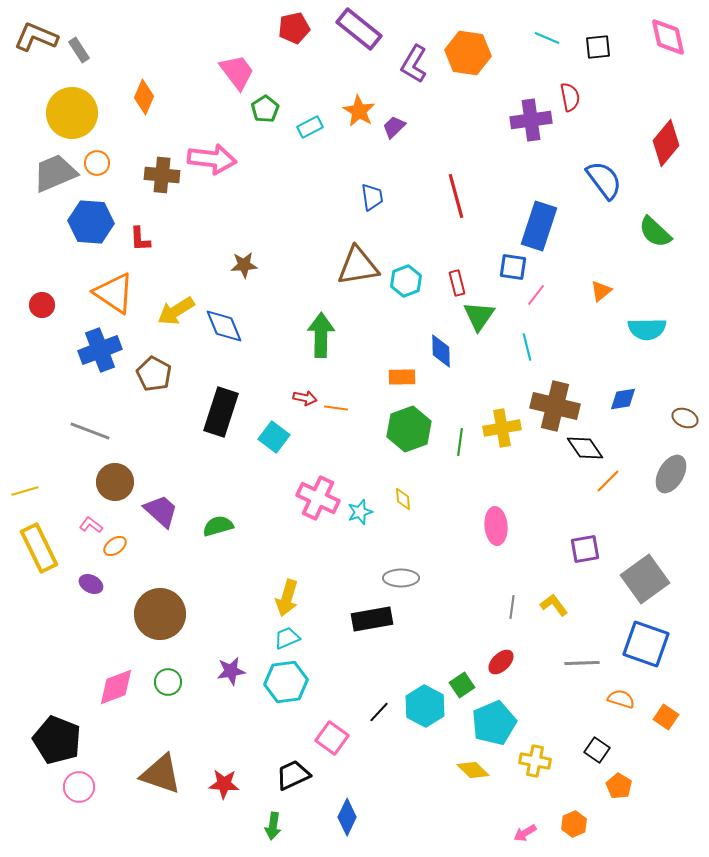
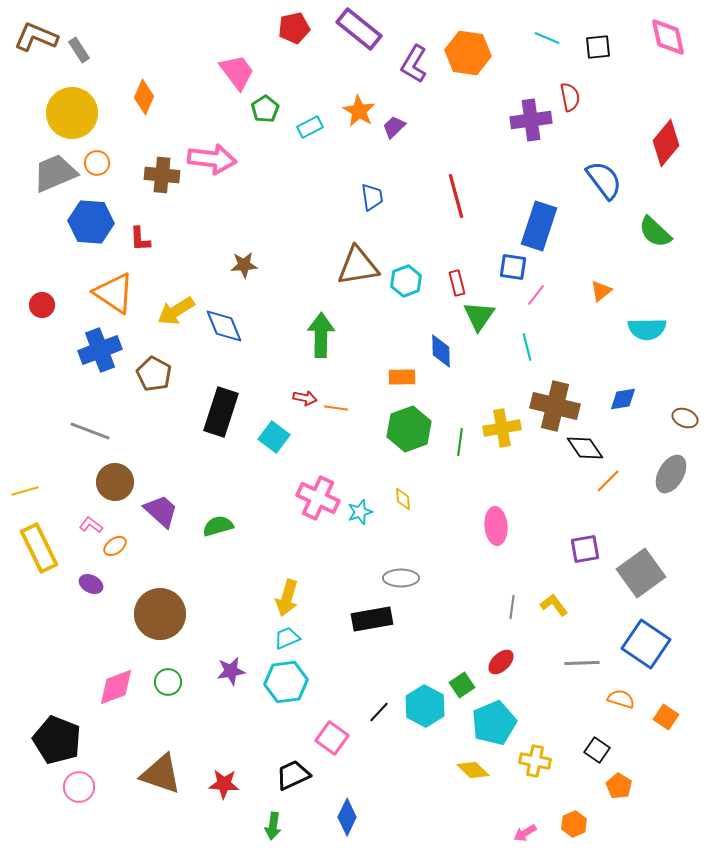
gray square at (645, 579): moved 4 px left, 6 px up
blue square at (646, 644): rotated 15 degrees clockwise
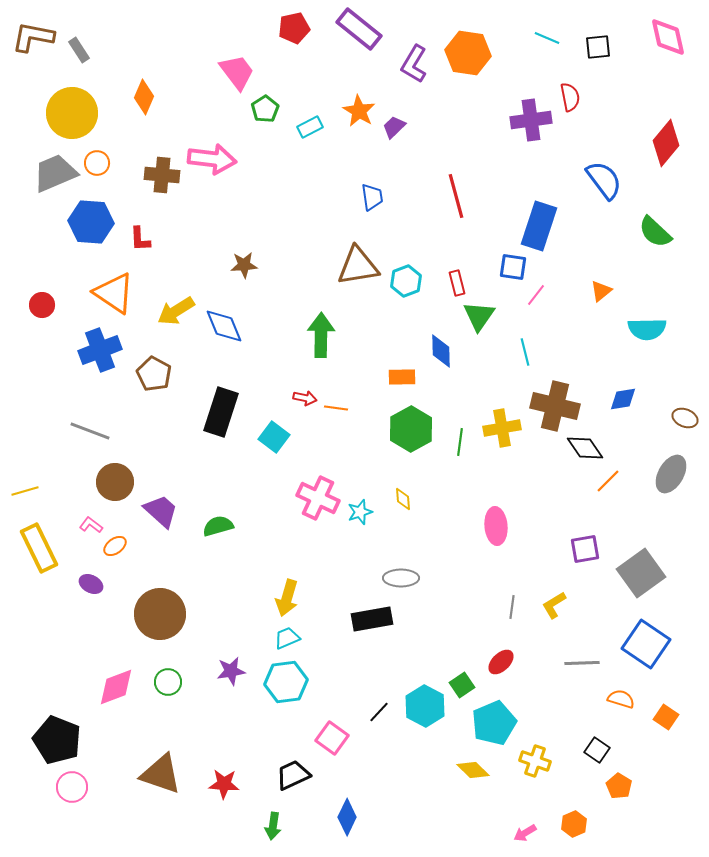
brown L-shape at (36, 37): moved 3 px left; rotated 12 degrees counterclockwise
cyan line at (527, 347): moved 2 px left, 5 px down
green hexagon at (409, 429): moved 2 px right; rotated 9 degrees counterclockwise
yellow L-shape at (554, 605): rotated 84 degrees counterclockwise
yellow cross at (535, 761): rotated 8 degrees clockwise
pink circle at (79, 787): moved 7 px left
